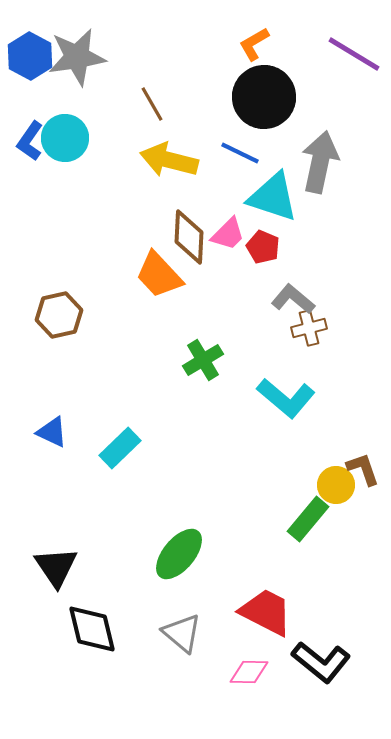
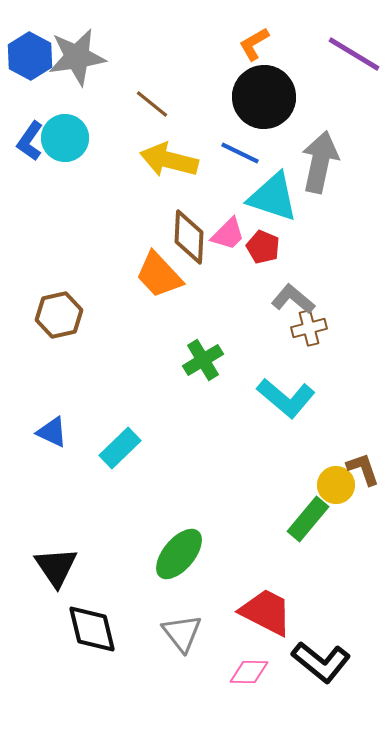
brown line: rotated 21 degrees counterclockwise
gray triangle: rotated 12 degrees clockwise
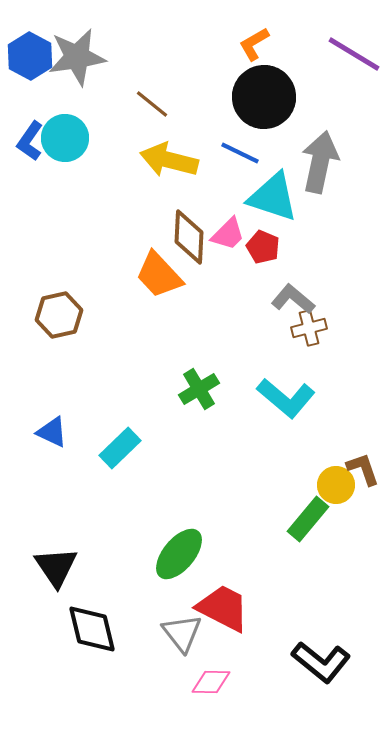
green cross: moved 4 px left, 29 px down
red trapezoid: moved 43 px left, 4 px up
pink diamond: moved 38 px left, 10 px down
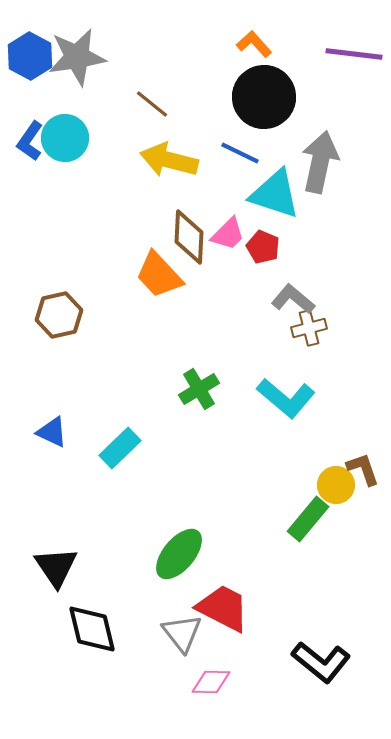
orange L-shape: rotated 78 degrees clockwise
purple line: rotated 24 degrees counterclockwise
cyan triangle: moved 2 px right, 3 px up
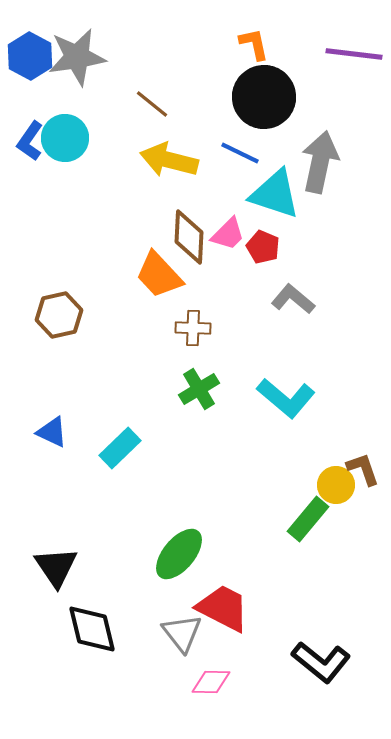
orange L-shape: rotated 30 degrees clockwise
brown cross: moved 116 px left; rotated 16 degrees clockwise
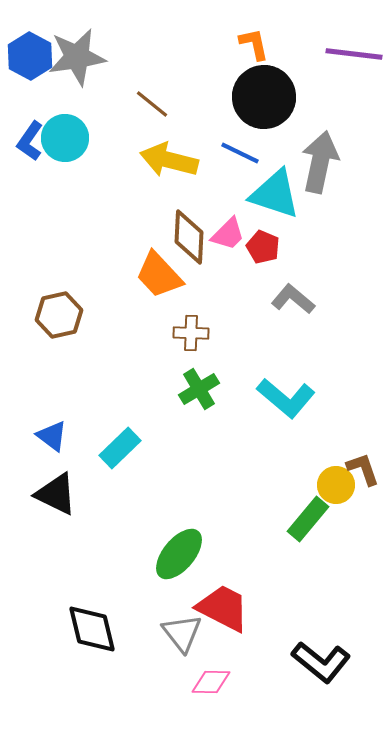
brown cross: moved 2 px left, 5 px down
blue triangle: moved 4 px down; rotated 12 degrees clockwise
black triangle: moved 73 px up; rotated 30 degrees counterclockwise
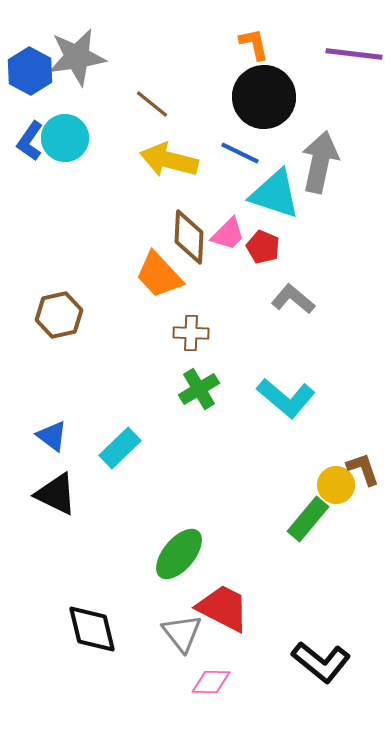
blue hexagon: moved 15 px down
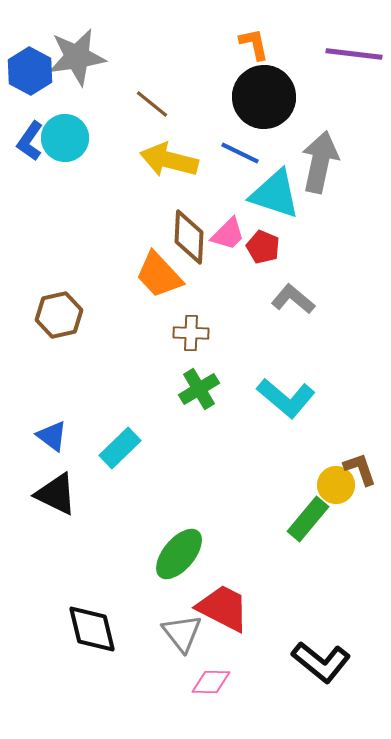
brown L-shape: moved 3 px left
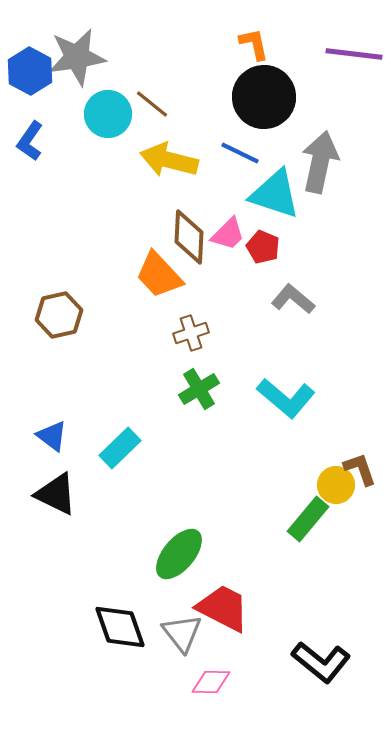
cyan circle: moved 43 px right, 24 px up
brown cross: rotated 20 degrees counterclockwise
black diamond: moved 28 px right, 2 px up; rotated 6 degrees counterclockwise
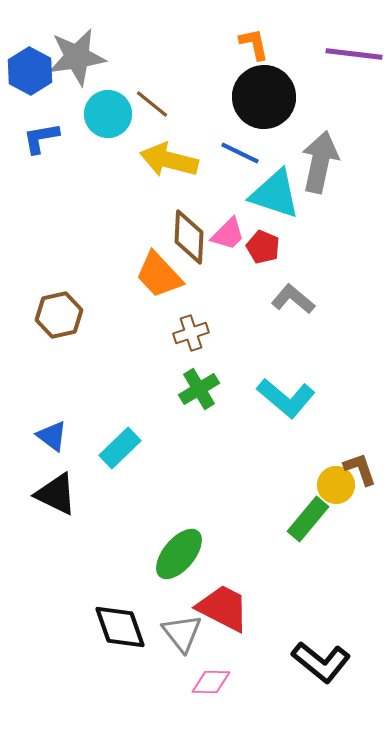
blue L-shape: moved 11 px right, 3 px up; rotated 45 degrees clockwise
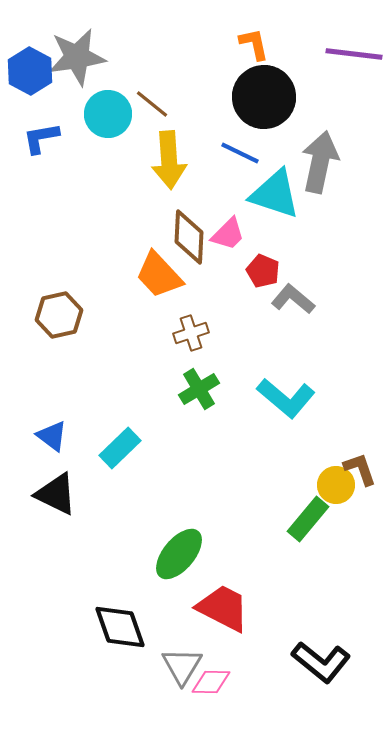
yellow arrow: rotated 108 degrees counterclockwise
red pentagon: moved 24 px down
gray triangle: moved 33 px down; rotated 9 degrees clockwise
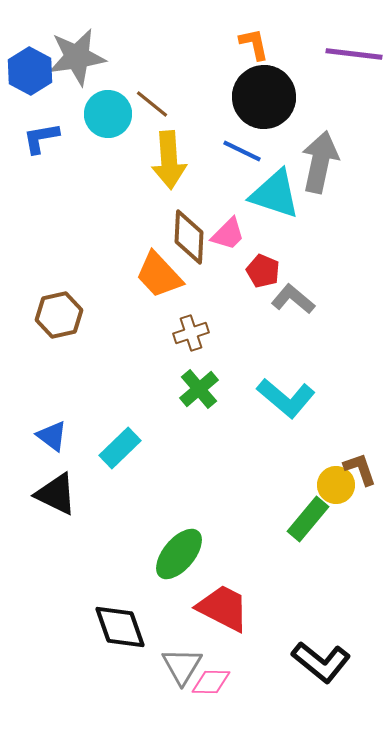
blue line: moved 2 px right, 2 px up
green cross: rotated 9 degrees counterclockwise
